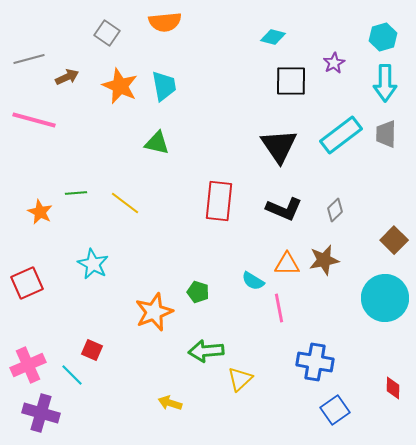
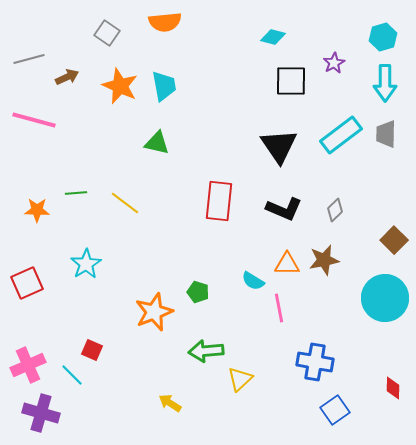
orange star at (40, 212): moved 3 px left, 2 px up; rotated 25 degrees counterclockwise
cyan star at (93, 264): moved 7 px left; rotated 12 degrees clockwise
yellow arrow at (170, 403): rotated 15 degrees clockwise
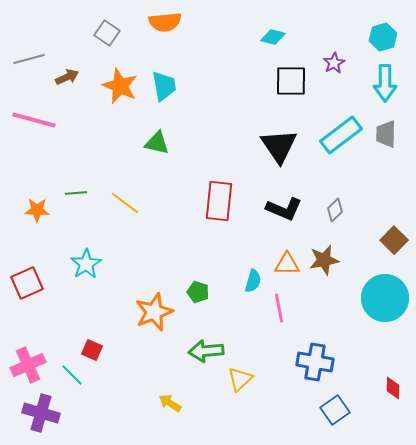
cyan semicircle at (253, 281): rotated 105 degrees counterclockwise
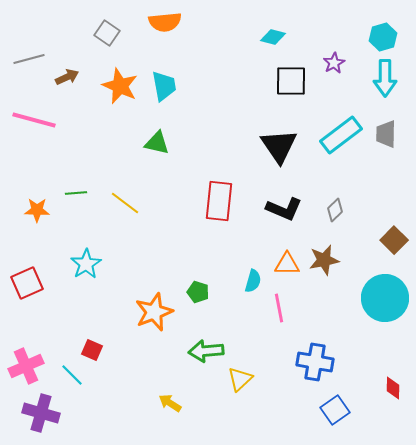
cyan arrow at (385, 83): moved 5 px up
pink cross at (28, 365): moved 2 px left, 1 px down
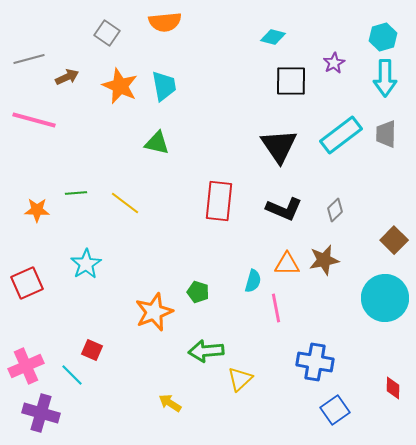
pink line at (279, 308): moved 3 px left
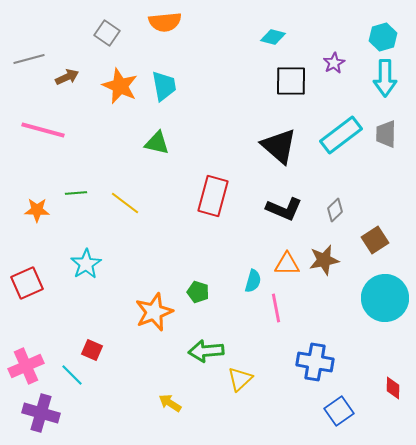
pink line at (34, 120): moved 9 px right, 10 px down
black triangle at (279, 146): rotated 15 degrees counterclockwise
red rectangle at (219, 201): moved 6 px left, 5 px up; rotated 9 degrees clockwise
brown square at (394, 240): moved 19 px left; rotated 12 degrees clockwise
blue square at (335, 410): moved 4 px right, 1 px down
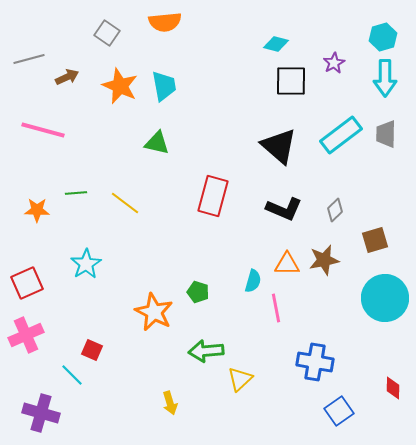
cyan diamond at (273, 37): moved 3 px right, 7 px down
brown square at (375, 240): rotated 16 degrees clockwise
orange star at (154, 312): rotated 24 degrees counterclockwise
pink cross at (26, 366): moved 31 px up
yellow arrow at (170, 403): rotated 140 degrees counterclockwise
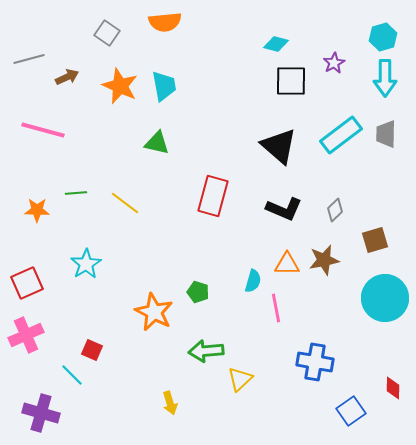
blue square at (339, 411): moved 12 px right
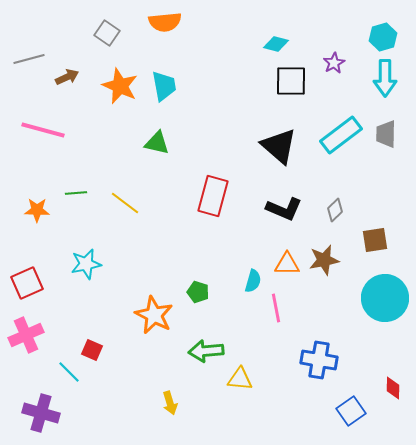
brown square at (375, 240): rotated 8 degrees clockwise
cyan star at (86, 264): rotated 20 degrees clockwise
orange star at (154, 312): moved 3 px down
blue cross at (315, 362): moved 4 px right, 2 px up
cyan line at (72, 375): moved 3 px left, 3 px up
yellow triangle at (240, 379): rotated 48 degrees clockwise
